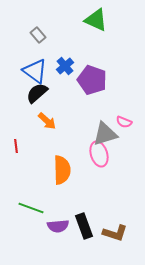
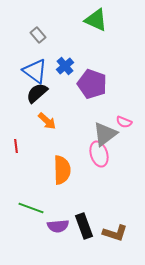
purple pentagon: moved 4 px down
gray triangle: rotated 20 degrees counterclockwise
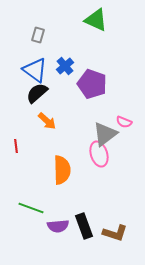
gray rectangle: rotated 56 degrees clockwise
blue triangle: moved 1 px up
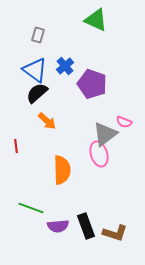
black rectangle: moved 2 px right
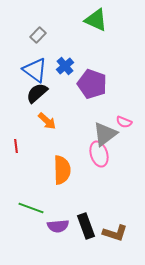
gray rectangle: rotated 28 degrees clockwise
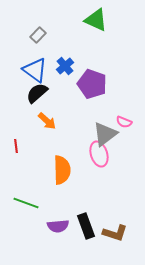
green line: moved 5 px left, 5 px up
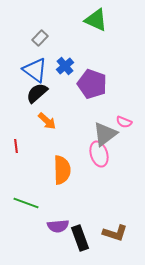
gray rectangle: moved 2 px right, 3 px down
black rectangle: moved 6 px left, 12 px down
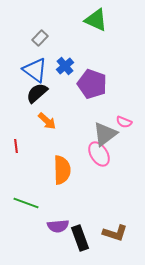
pink ellipse: rotated 15 degrees counterclockwise
